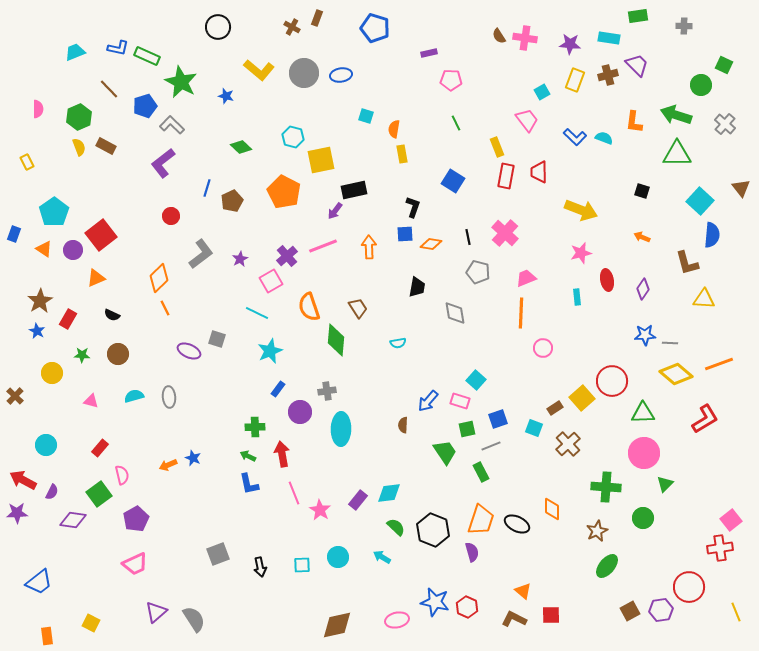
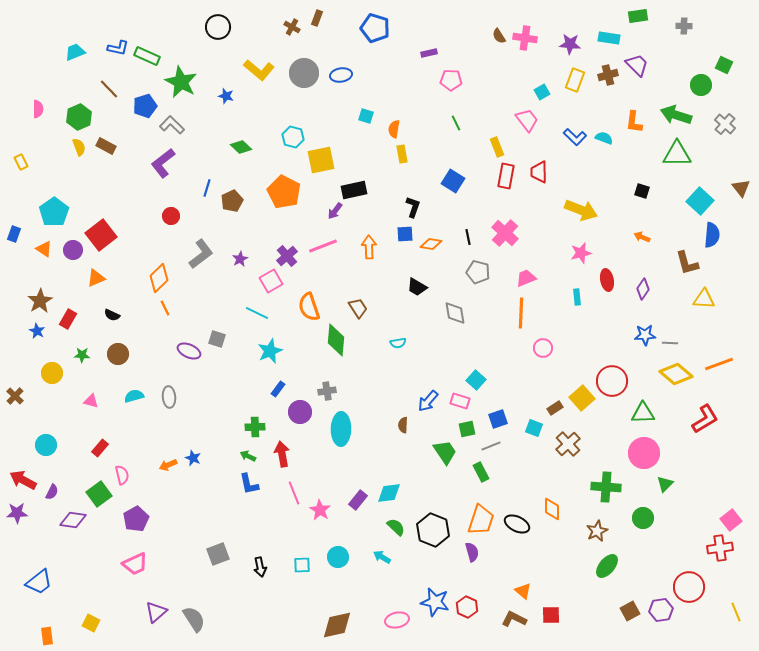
yellow rectangle at (27, 162): moved 6 px left
black trapezoid at (417, 287): rotated 110 degrees clockwise
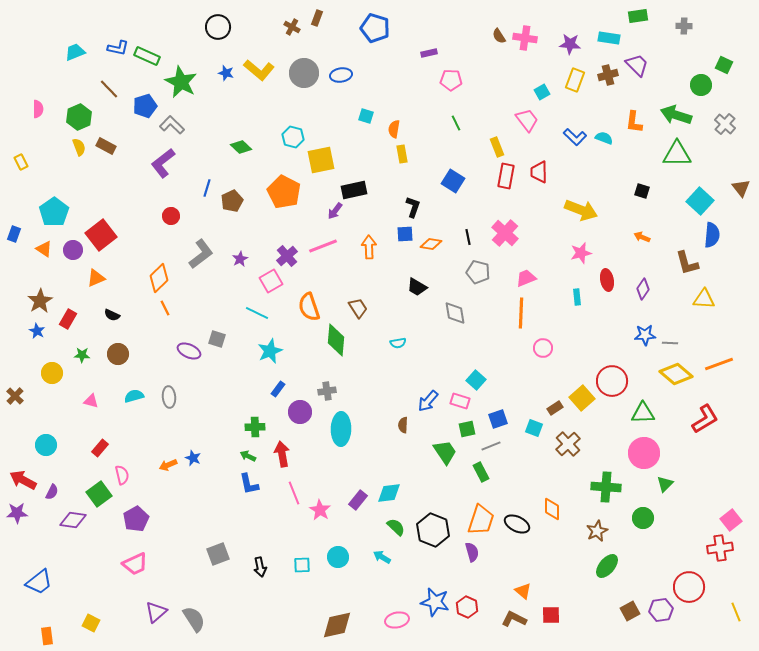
blue star at (226, 96): moved 23 px up
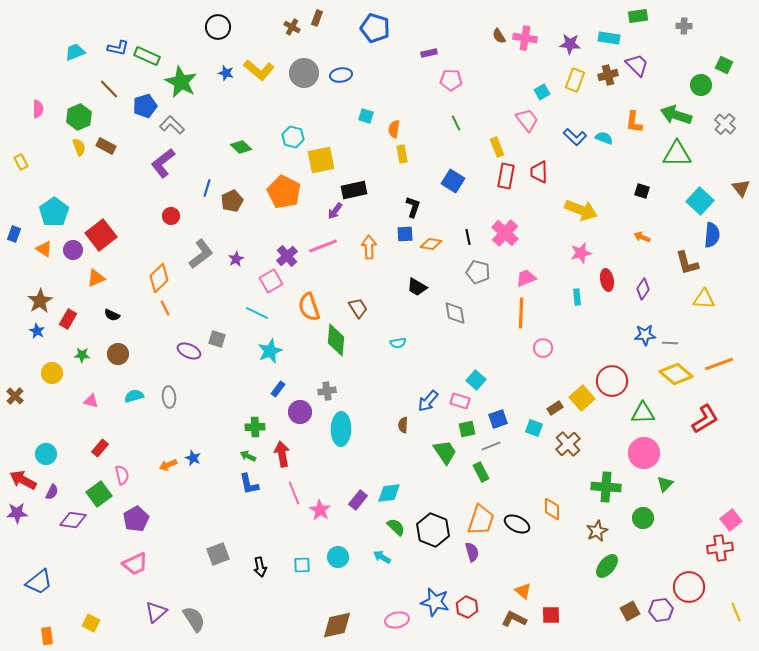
purple star at (240, 259): moved 4 px left
cyan circle at (46, 445): moved 9 px down
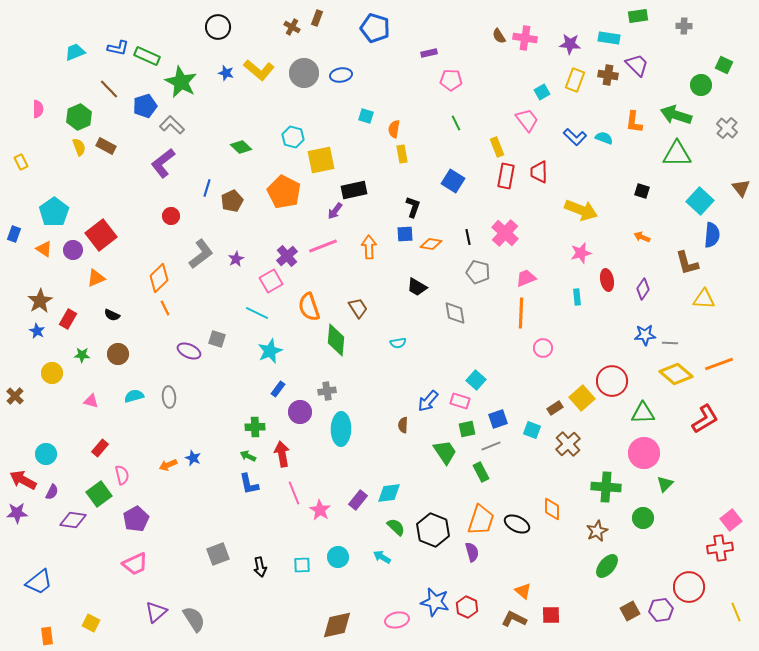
brown cross at (608, 75): rotated 24 degrees clockwise
gray cross at (725, 124): moved 2 px right, 4 px down
cyan square at (534, 428): moved 2 px left, 2 px down
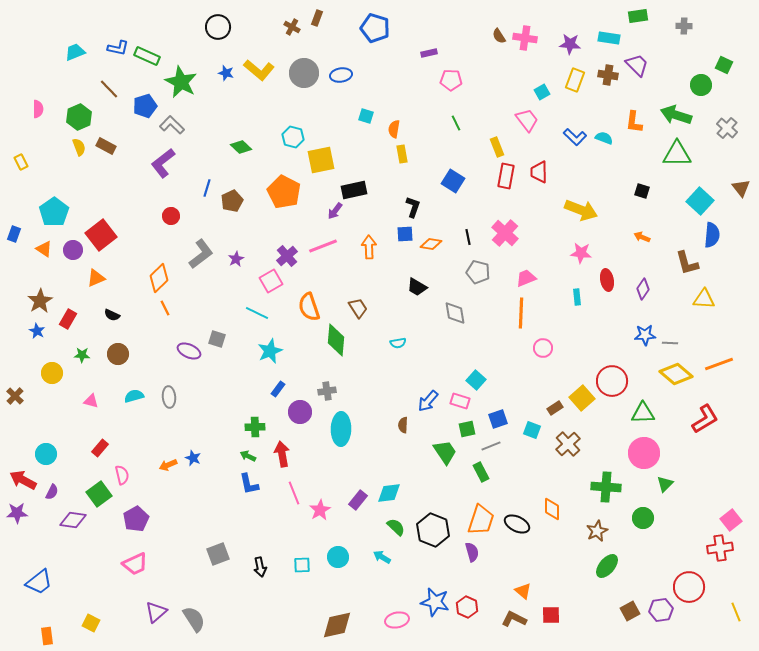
pink star at (581, 253): rotated 20 degrees clockwise
pink star at (320, 510): rotated 10 degrees clockwise
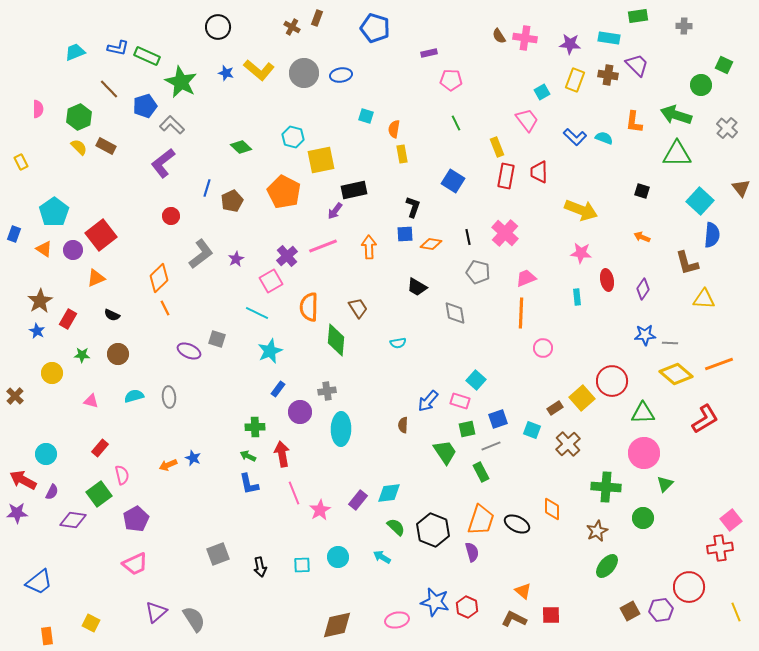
yellow semicircle at (79, 147): rotated 24 degrees counterclockwise
orange semicircle at (309, 307): rotated 20 degrees clockwise
